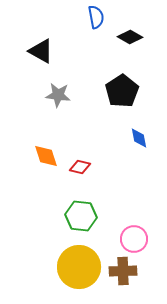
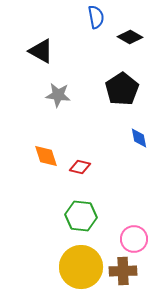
black pentagon: moved 2 px up
yellow circle: moved 2 px right
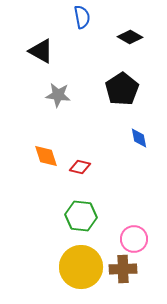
blue semicircle: moved 14 px left
brown cross: moved 2 px up
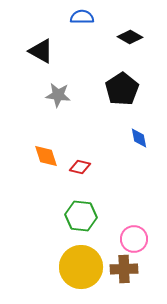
blue semicircle: rotated 80 degrees counterclockwise
brown cross: moved 1 px right
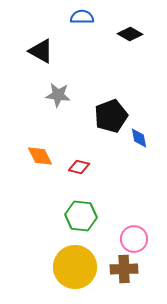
black diamond: moved 3 px up
black pentagon: moved 11 px left, 27 px down; rotated 12 degrees clockwise
orange diamond: moved 6 px left; rotated 8 degrees counterclockwise
red diamond: moved 1 px left
yellow circle: moved 6 px left
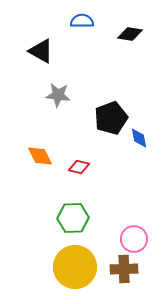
blue semicircle: moved 4 px down
black diamond: rotated 20 degrees counterclockwise
black pentagon: moved 2 px down
green hexagon: moved 8 px left, 2 px down; rotated 8 degrees counterclockwise
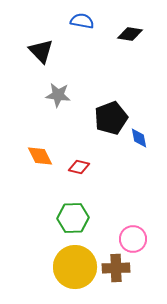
blue semicircle: rotated 10 degrees clockwise
black triangle: rotated 16 degrees clockwise
pink circle: moved 1 px left
brown cross: moved 8 px left, 1 px up
